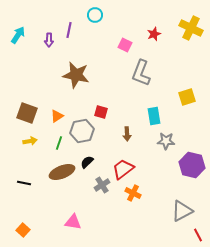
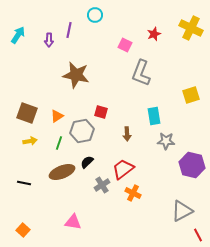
yellow square: moved 4 px right, 2 px up
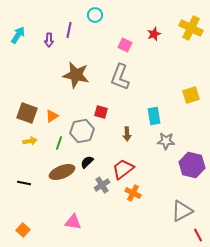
gray L-shape: moved 21 px left, 4 px down
orange triangle: moved 5 px left
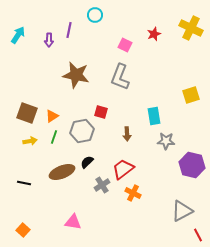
green line: moved 5 px left, 6 px up
